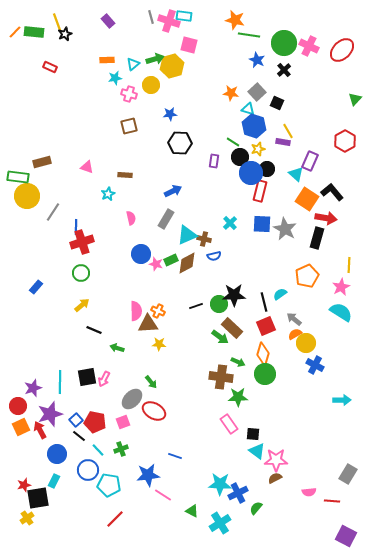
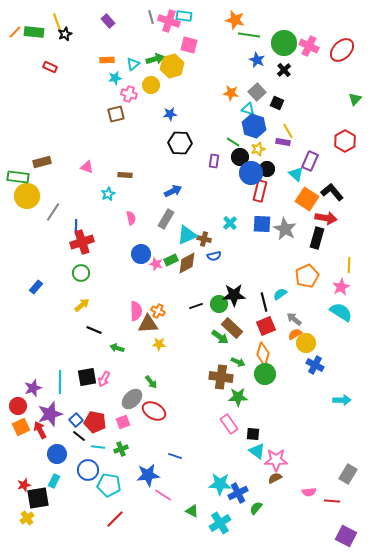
brown square at (129, 126): moved 13 px left, 12 px up
cyan line at (98, 450): moved 3 px up; rotated 40 degrees counterclockwise
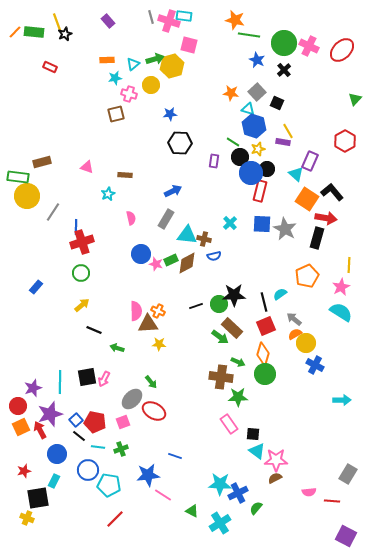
cyan triangle at (187, 235): rotated 30 degrees clockwise
red star at (24, 485): moved 14 px up
yellow cross at (27, 518): rotated 32 degrees counterclockwise
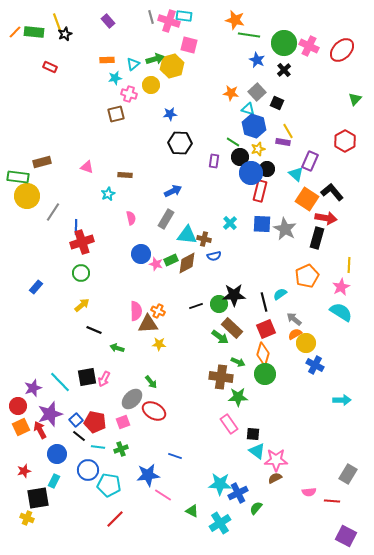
red square at (266, 326): moved 3 px down
cyan line at (60, 382): rotated 45 degrees counterclockwise
